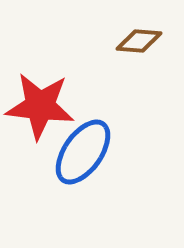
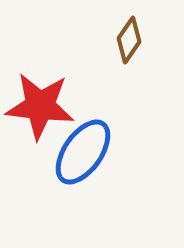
brown diamond: moved 10 px left, 1 px up; rotated 60 degrees counterclockwise
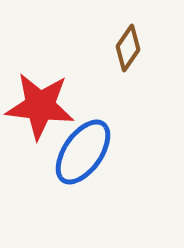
brown diamond: moved 1 px left, 8 px down
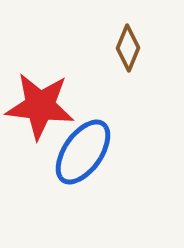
brown diamond: rotated 12 degrees counterclockwise
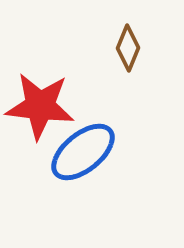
blue ellipse: rotated 16 degrees clockwise
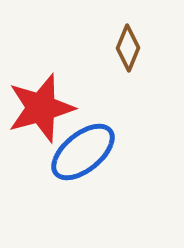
red star: moved 1 px right, 2 px down; rotated 22 degrees counterclockwise
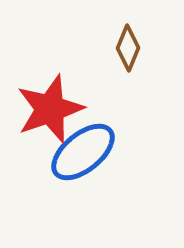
red star: moved 9 px right, 1 px down; rotated 4 degrees counterclockwise
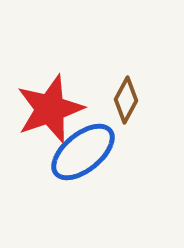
brown diamond: moved 2 px left, 52 px down; rotated 6 degrees clockwise
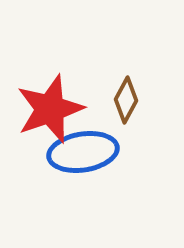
blue ellipse: rotated 30 degrees clockwise
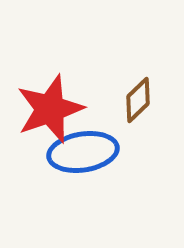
brown diamond: moved 12 px right; rotated 18 degrees clockwise
